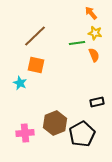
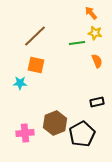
orange semicircle: moved 3 px right, 6 px down
cyan star: rotated 24 degrees counterclockwise
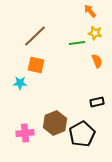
orange arrow: moved 1 px left, 2 px up
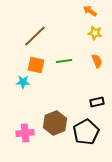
orange arrow: rotated 16 degrees counterclockwise
green line: moved 13 px left, 18 px down
cyan star: moved 3 px right, 1 px up
black pentagon: moved 4 px right, 2 px up
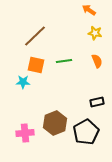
orange arrow: moved 1 px left, 1 px up
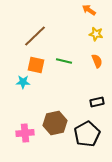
yellow star: moved 1 px right, 1 px down
green line: rotated 21 degrees clockwise
brown hexagon: rotated 10 degrees clockwise
black pentagon: moved 1 px right, 2 px down
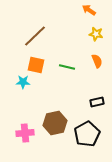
green line: moved 3 px right, 6 px down
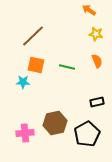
brown line: moved 2 px left
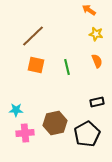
green line: rotated 63 degrees clockwise
cyan star: moved 7 px left, 28 px down
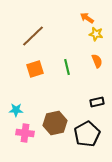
orange arrow: moved 2 px left, 8 px down
orange square: moved 1 px left, 4 px down; rotated 30 degrees counterclockwise
pink cross: rotated 12 degrees clockwise
